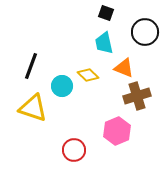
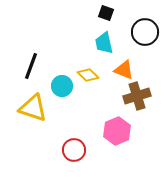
orange triangle: moved 2 px down
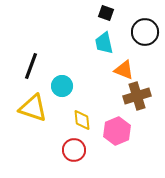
yellow diamond: moved 6 px left, 45 px down; rotated 40 degrees clockwise
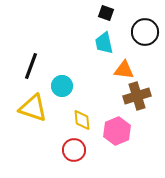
orange triangle: rotated 15 degrees counterclockwise
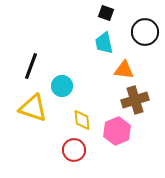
brown cross: moved 2 px left, 4 px down
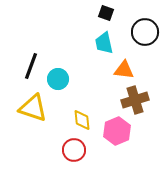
cyan circle: moved 4 px left, 7 px up
